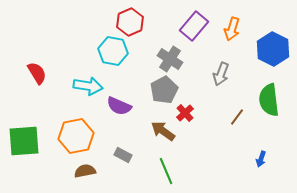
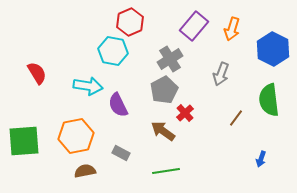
gray cross: rotated 25 degrees clockwise
purple semicircle: moved 1 px left, 1 px up; rotated 40 degrees clockwise
brown line: moved 1 px left, 1 px down
gray rectangle: moved 2 px left, 2 px up
green line: rotated 76 degrees counterclockwise
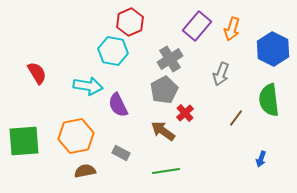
purple rectangle: moved 3 px right
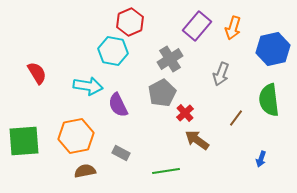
orange arrow: moved 1 px right, 1 px up
blue hexagon: rotated 20 degrees clockwise
gray pentagon: moved 2 px left, 3 px down
brown arrow: moved 34 px right, 9 px down
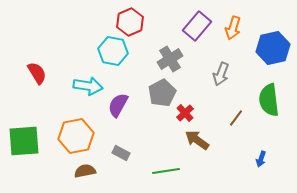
blue hexagon: moved 1 px up
purple semicircle: rotated 55 degrees clockwise
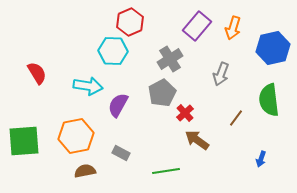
cyan hexagon: rotated 8 degrees counterclockwise
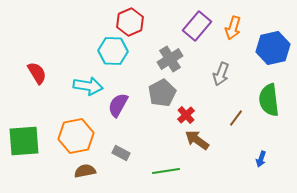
red cross: moved 1 px right, 2 px down
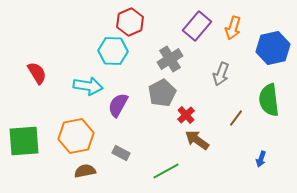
green line: rotated 20 degrees counterclockwise
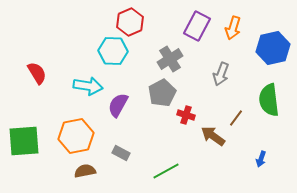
purple rectangle: rotated 12 degrees counterclockwise
red cross: rotated 30 degrees counterclockwise
brown arrow: moved 16 px right, 4 px up
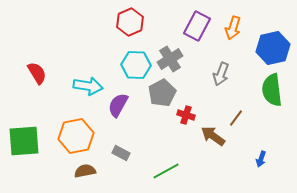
cyan hexagon: moved 23 px right, 14 px down
green semicircle: moved 3 px right, 10 px up
